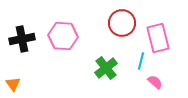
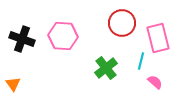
black cross: rotated 30 degrees clockwise
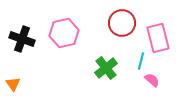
pink hexagon: moved 1 px right, 3 px up; rotated 16 degrees counterclockwise
pink semicircle: moved 3 px left, 2 px up
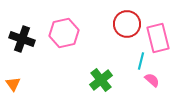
red circle: moved 5 px right, 1 px down
green cross: moved 5 px left, 12 px down
